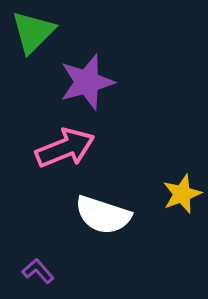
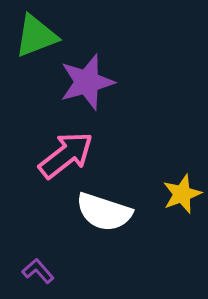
green triangle: moved 3 px right, 4 px down; rotated 24 degrees clockwise
pink arrow: moved 1 px right, 7 px down; rotated 16 degrees counterclockwise
white semicircle: moved 1 px right, 3 px up
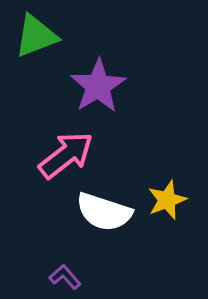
purple star: moved 11 px right, 4 px down; rotated 16 degrees counterclockwise
yellow star: moved 15 px left, 6 px down
purple L-shape: moved 27 px right, 6 px down
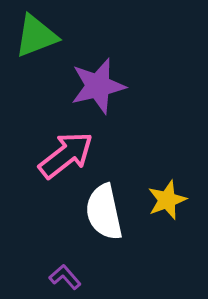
purple star: rotated 18 degrees clockwise
white semicircle: rotated 60 degrees clockwise
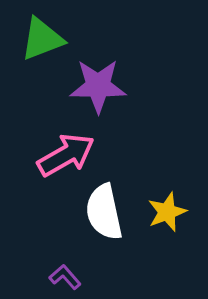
green triangle: moved 6 px right, 3 px down
purple star: rotated 14 degrees clockwise
pink arrow: rotated 8 degrees clockwise
yellow star: moved 12 px down
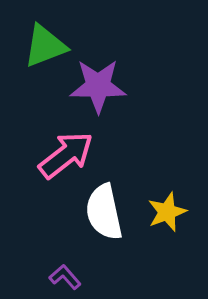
green triangle: moved 3 px right, 7 px down
pink arrow: rotated 8 degrees counterclockwise
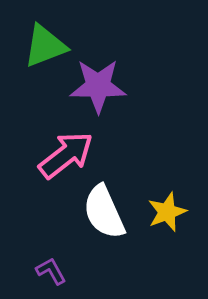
white semicircle: rotated 12 degrees counterclockwise
purple L-shape: moved 14 px left, 6 px up; rotated 12 degrees clockwise
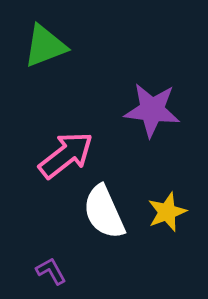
purple star: moved 54 px right, 24 px down; rotated 6 degrees clockwise
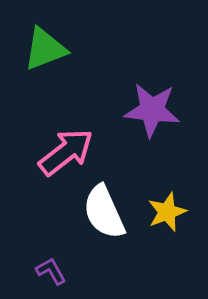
green triangle: moved 3 px down
pink arrow: moved 3 px up
